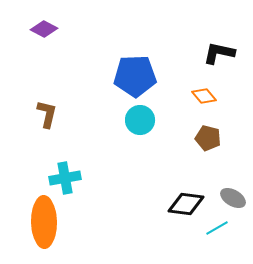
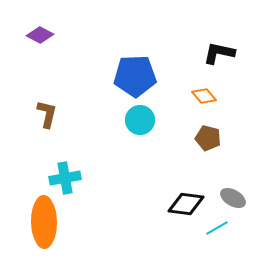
purple diamond: moved 4 px left, 6 px down
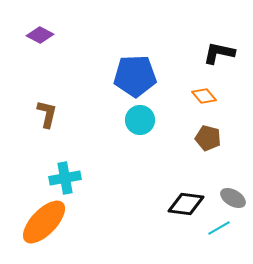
orange ellipse: rotated 45 degrees clockwise
cyan line: moved 2 px right
